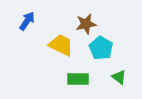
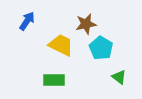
green rectangle: moved 24 px left, 1 px down
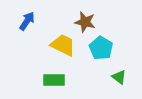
brown star: moved 1 px left, 2 px up; rotated 25 degrees clockwise
yellow trapezoid: moved 2 px right
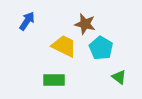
brown star: moved 2 px down
yellow trapezoid: moved 1 px right, 1 px down
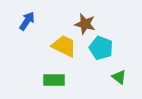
cyan pentagon: rotated 10 degrees counterclockwise
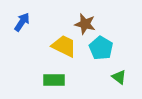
blue arrow: moved 5 px left, 1 px down
cyan pentagon: rotated 10 degrees clockwise
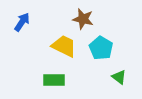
brown star: moved 2 px left, 5 px up
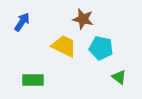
cyan pentagon: rotated 20 degrees counterclockwise
green rectangle: moved 21 px left
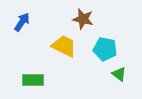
cyan pentagon: moved 4 px right, 1 px down
green triangle: moved 3 px up
